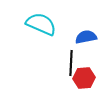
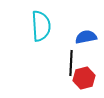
cyan semicircle: moved 2 px down; rotated 64 degrees clockwise
red hexagon: rotated 10 degrees counterclockwise
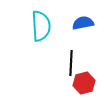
blue semicircle: moved 3 px left, 14 px up
red hexagon: moved 5 px down
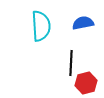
red hexagon: moved 2 px right
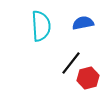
black line: rotated 35 degrees clockwise
red hexagon: moved 2 px right, 5 px up
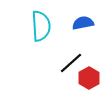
black line: rotated 10 degrees clockwise
red hexagon: moved 1 px right; rotated 15 degrees counterclockwise
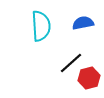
red hexagon: rotated 15 degrees clockwise
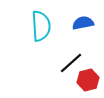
red hexagon: moved 1 px left, 2 px down
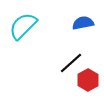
cyan semicircle: moved 18 px left; rotated 132 degrees counterclockwise
red hexagon: rotated 15 degrees counterclockwise
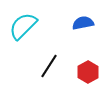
black line: moved 22 px left, 3 px down; rotated 15 degrees counterclockwise
red hexagon: moved 8 px up
